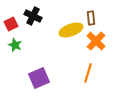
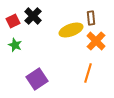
black cross: rotated 18 degrees clockwise
red square: moved 2 px right, 3 px up
purple square: moved 2 px left, 1 px down; rotated 10 degrees counterclockwise
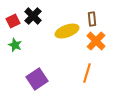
brown rectangle: moved 1 px right, 1 px down
yellow ellipse: moved 4 px left, 1 px down
orange line: moved 1 px left
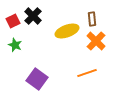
orange line: rotated 54 degrees clockwise
purple square: rotated 20 degrees counterclockwise
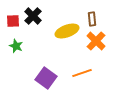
red square: rotated 24 degrees clockwise
green star: moved 1 px right, 1 px down
orange line: moved 5 px left
purple square: moved 9 px right, 1 px up
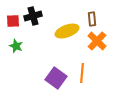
black cross: rotated 30 degrees clockwise
orange cross: moved 1 px right
orange line: rotated 66 degrees counterclockwise
purple square: moved 10 px right
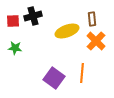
orange cross: moved 1 px left
green star: moved 1 px left, 2 px down; rotated 16 degrees counterclockwise
purple square: moved 2 px left
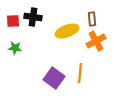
black cross: moved 1 px down; rotated 24 degrees clockwise
orange cross: rotated 18 degrees clockwise
orange line: moved 2 px left
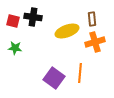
red square: rotated 16 degrees clockwise
orange cross: moved 1 px left, 1 px down; rotated 12 degrees clockwise
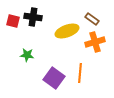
brown rectangle: rotated 48 degrees counterclockwise
green star: moved 12 px right, 7 px down
